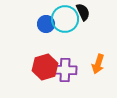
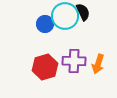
cyan circle: moved 3 px up
blue circle: moved 1 px left
purple cross: moved 9 px right, 9 px up
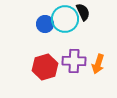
cyan circle: moved 3 px down
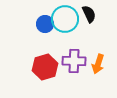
black semicircle: moved 6 px right, 2 px down
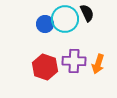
black semicircle: moved 2 px left, 1 px up
red hexagon: rotated 25 degrees counterclockwise
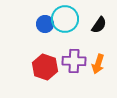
black semicircle: moved 12 px right, 12 px down; rotated 60 degrees clockwise
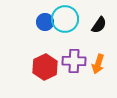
blue circle: moved 2 px up
red hexagon: rotated 15 degrees clockwise
